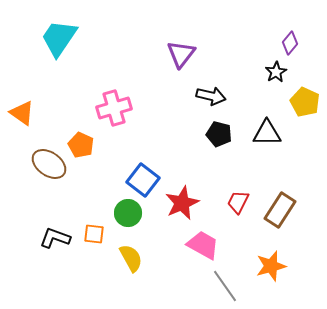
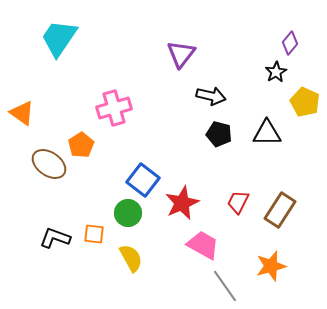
orange pentagon: rotated 15 degrees clockwise
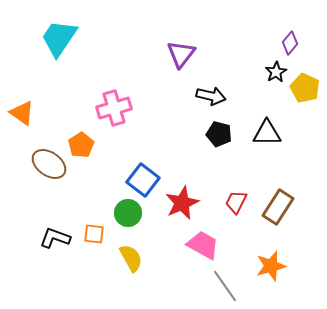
yellow pentagon: moved 14 px up
red trapezoid: moved 2 px left
brown rectangle: moved 2 px left, 3 px up
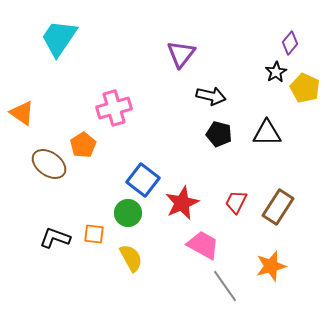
orange pentagon: moved 2 px right
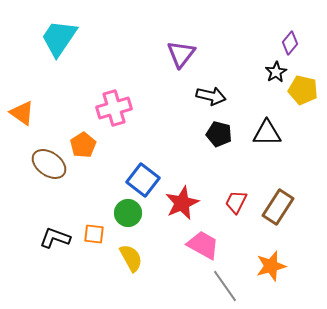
yellow pentagon: moved 2 px left, 2 px down; rotated 12 degrees counterclockwise
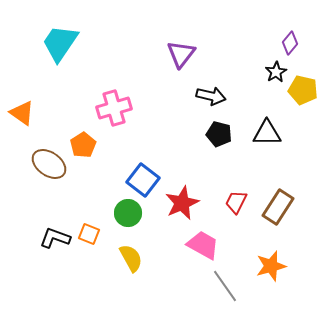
cyan trapezoid: moved 1 px right, 5 px down
orange square: moved 5 px left; rotated 15 degrees clockwise
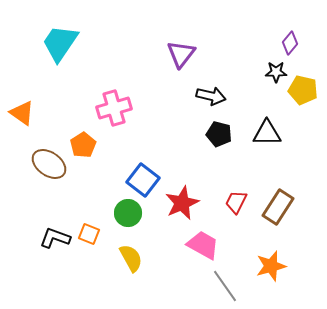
black star: rotated 30 degrees clockwise
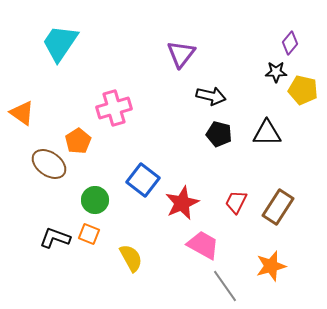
orange pentagon: moved 5 px left, 4 px up
green circle: moved 33 px left, 13 px up
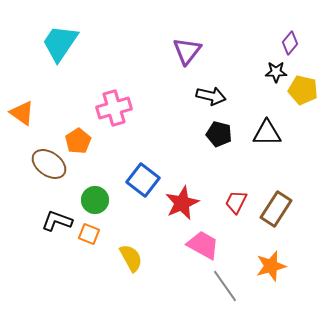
purple triangle: moved 6 px right, 3 px up
brown rectangle: moved 2 px left, 2 px down
black L-shape: moved 2 px right, 17 px up
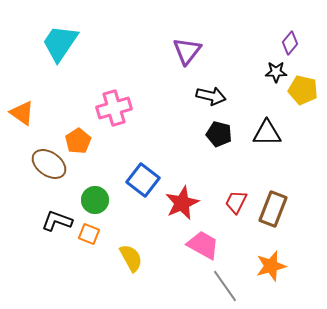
brown rectangle: moved 3 px left; rotated 12 degrees counterclockwise
